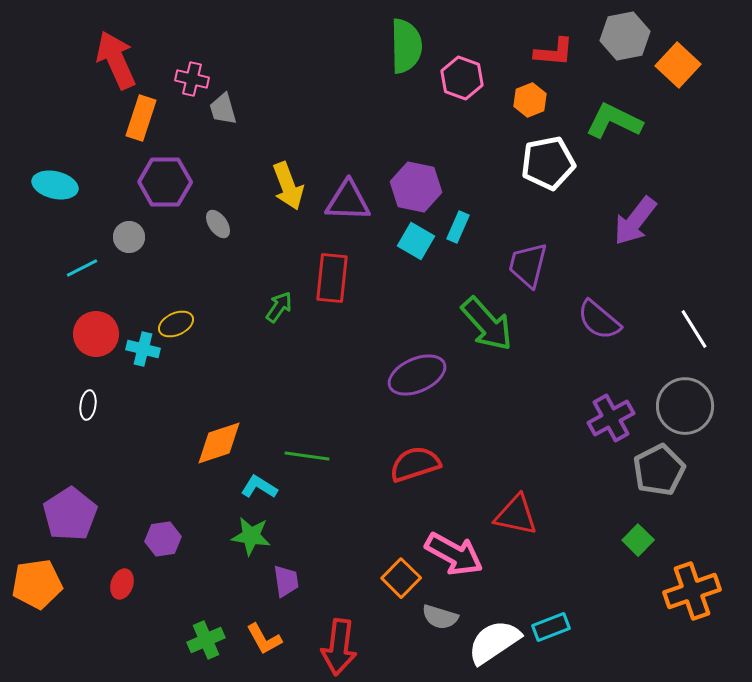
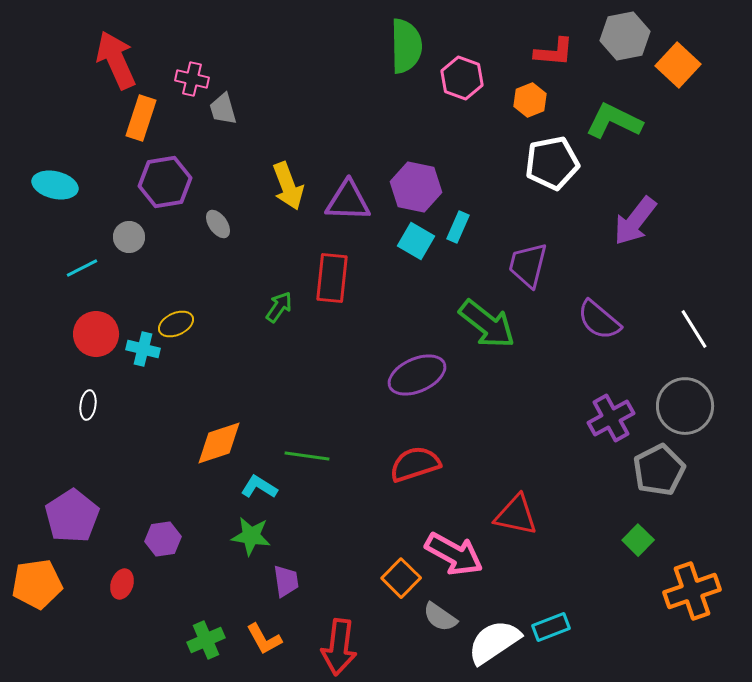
white pentagon at (548, 163): moved 4 px right
purple hexagon at (165, 182): rotated 9 degrees counterclockwise
green arrow at (487, 324): rotated 10 degrees counterclockwise
purple pentagon at (70, 514): moved 2 px right, 2 px down
gray semicircle at (440, 617): rotated 18 degrees clockwise
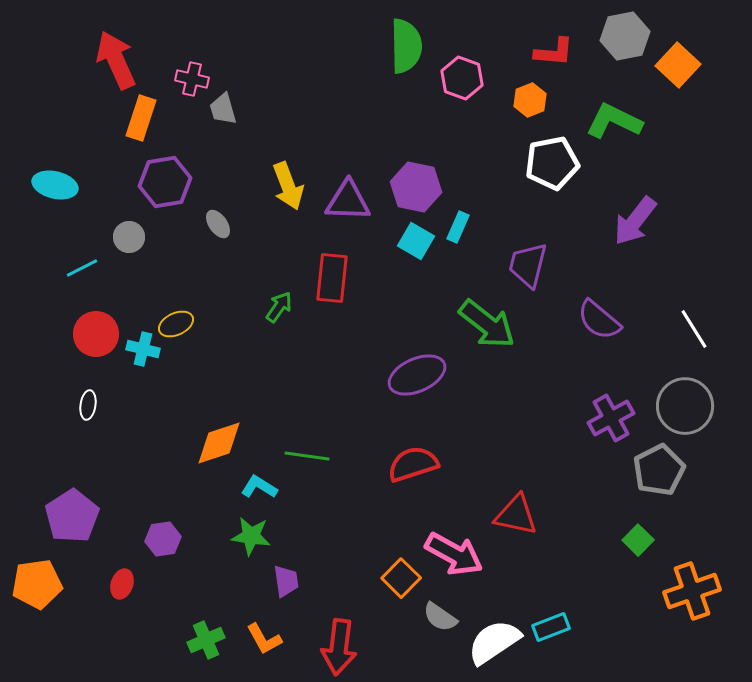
red semicircle at (415, 464): moved 2 px left
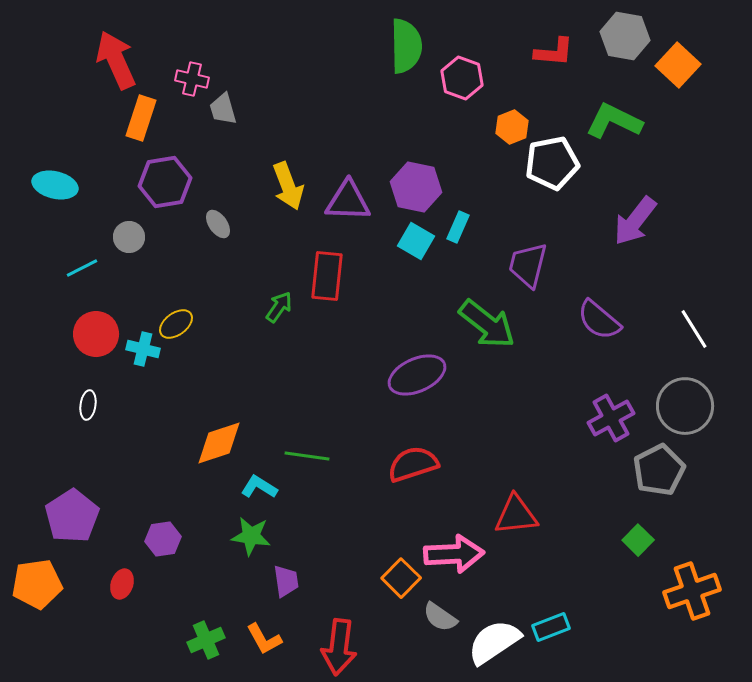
gray hexagon at (625, 36): rotated 21 degrees clockwise
orange hexagon at (530, 100): moved 18 px left, 27 px down
red rectangle at (332, 278): moved 5 px left, 2 px up
yellow ellipse at (176, 324): rotated 12 degrees counterclockwise
red triangle at (516, 515): rotated 18 degrees counterclockwise
pink arrow at (454, 554): rotated 32 degrees counterclockwise
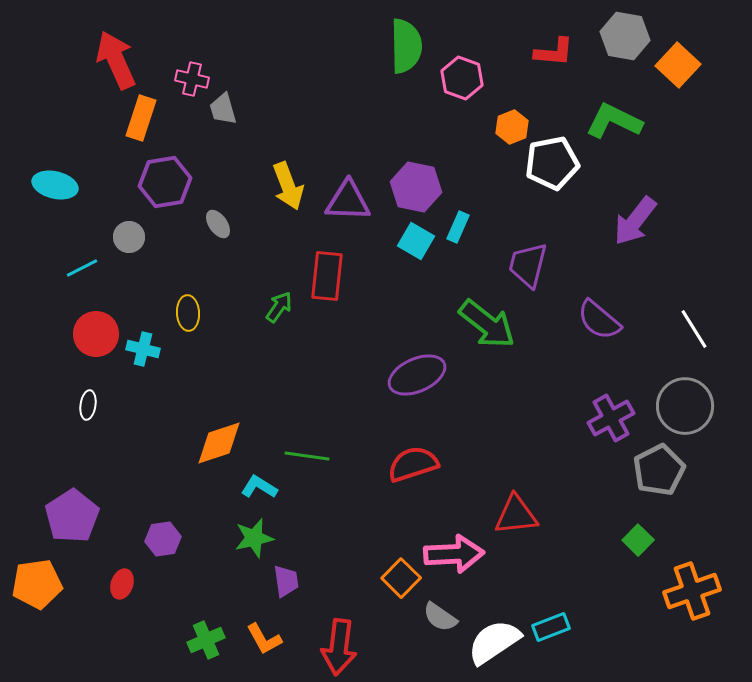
yellow ellipse at (176, 324): moved 12 px right, 11 px up; rotated 56 degrees counterclockwise
green star at (251, 536): moved 3 px right, 2 px down; rotated 21 degrees counterclockwise
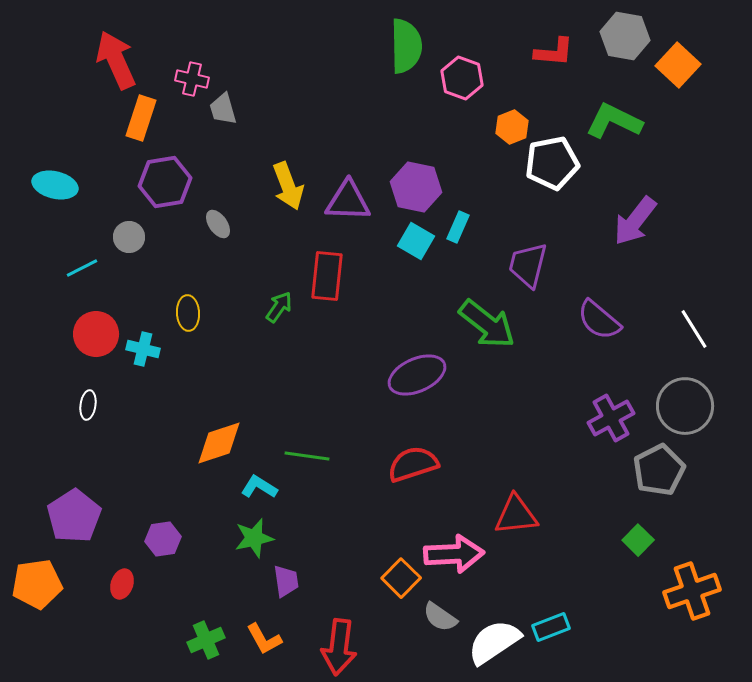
purple pentagon at (72, 516): moved 2 px right
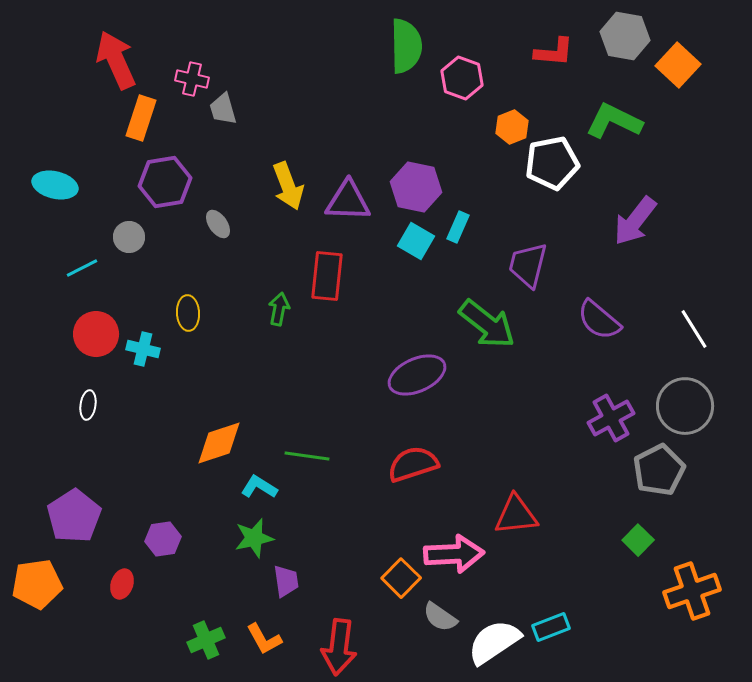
green arrow at (279, 307): moved 2 px down; rotated 24 degrees counterclockwise
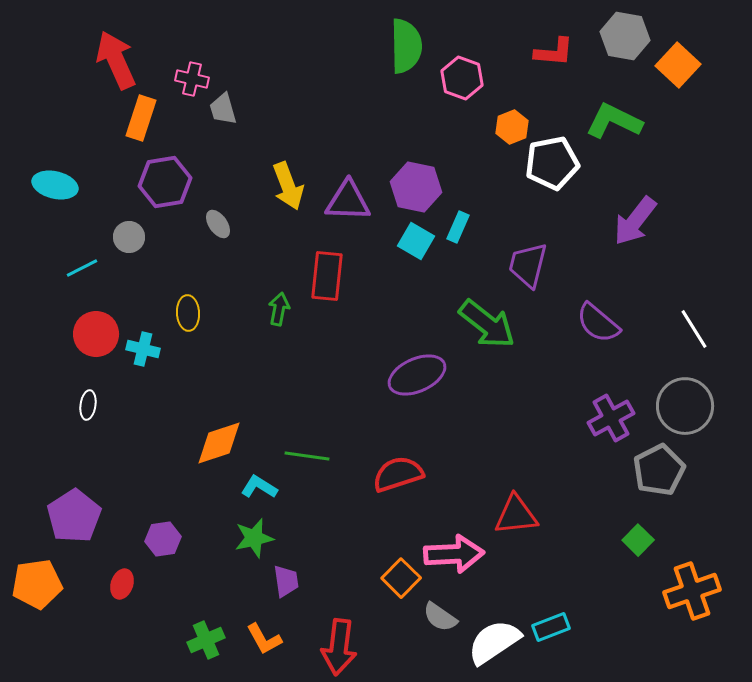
purple semicircle at (599, 320): moved 1 px left, 3 px down
red semicircle at (413, 464): moved 15 px left, 10 px down
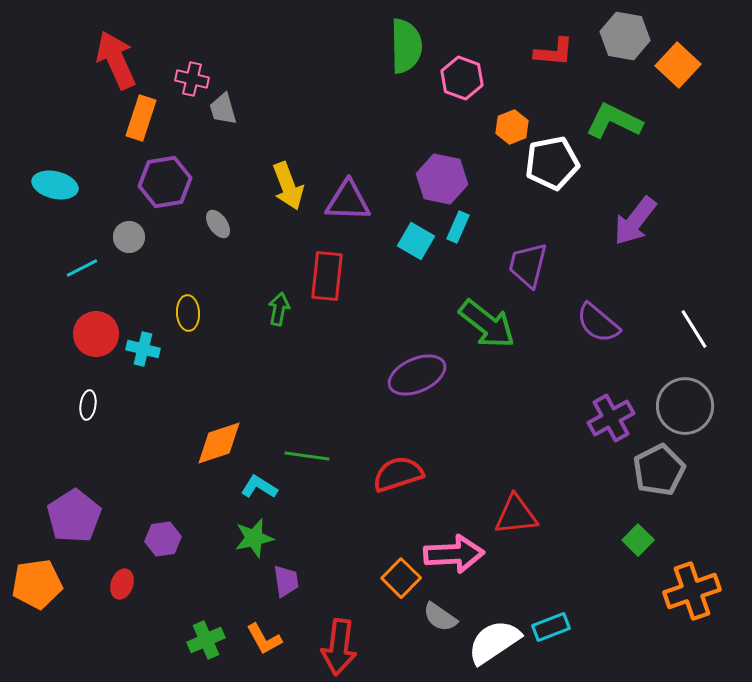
purple hexagon at (416, 187): moved 26 px right, 8 px up
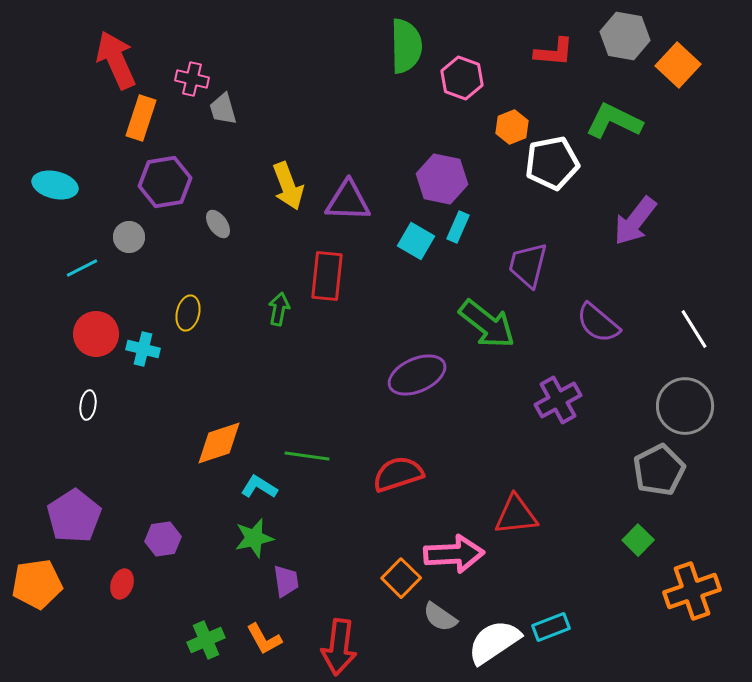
yellow ellipse at (188, 313): rotated 16 degrees clockwise
purple cross at (611, 418): moved 53 px left, 18 px up
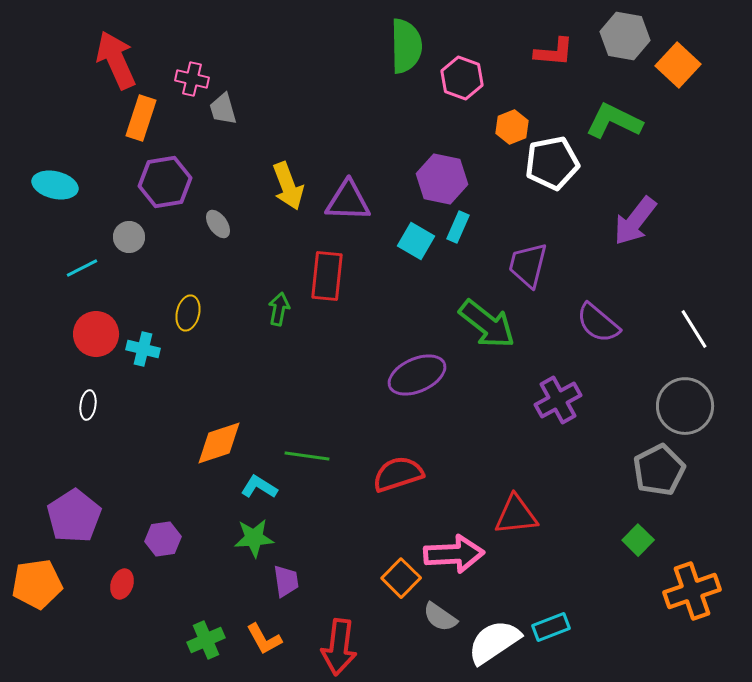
green star at (254, 538): rotated 9 degrees clockwise
